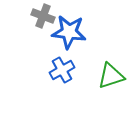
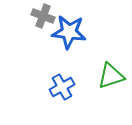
blue cross: moved 17 px down
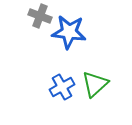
gray cross: moved 3 px left
green triangle: moved 16 px left, 8 px down; rotated 24 degrees counterclockwise
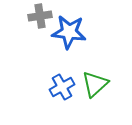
gray cross: rotated 30 degrees counterclockwise
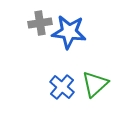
gray cross: moved 7 px down
blue cross: rotated 20 degrees counterclockwise
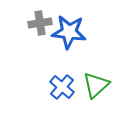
green triangle: moved 1 px right, 1 px down
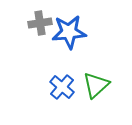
blue star: rotated 12 degrees counterclockwise
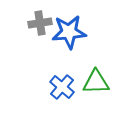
green triangle: moved 3 px up; rotated 40 degrees clockwise
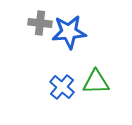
gray cross: rotated 15 degrees clockwise
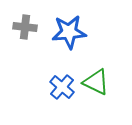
gray cross: moved 15 px left, 4 px down
green triangle: rotated 28 degrees clockwise
